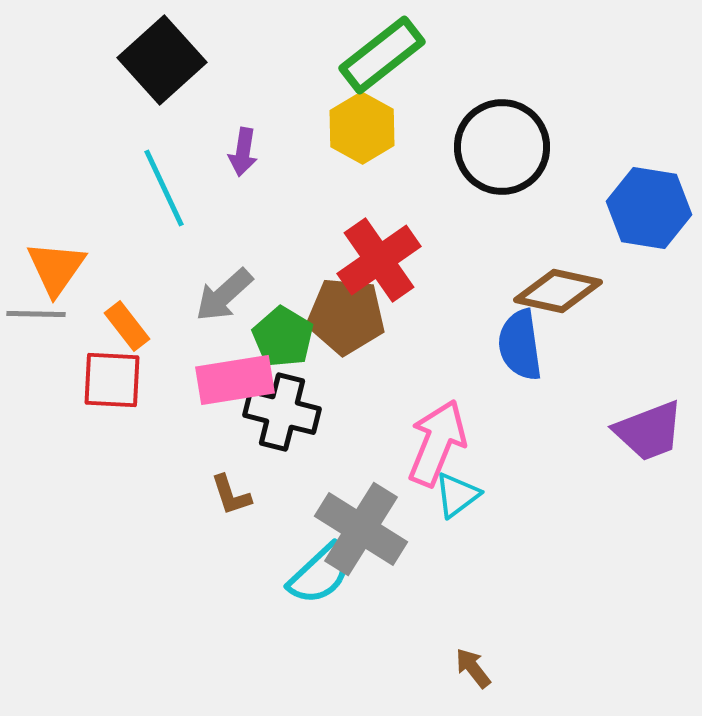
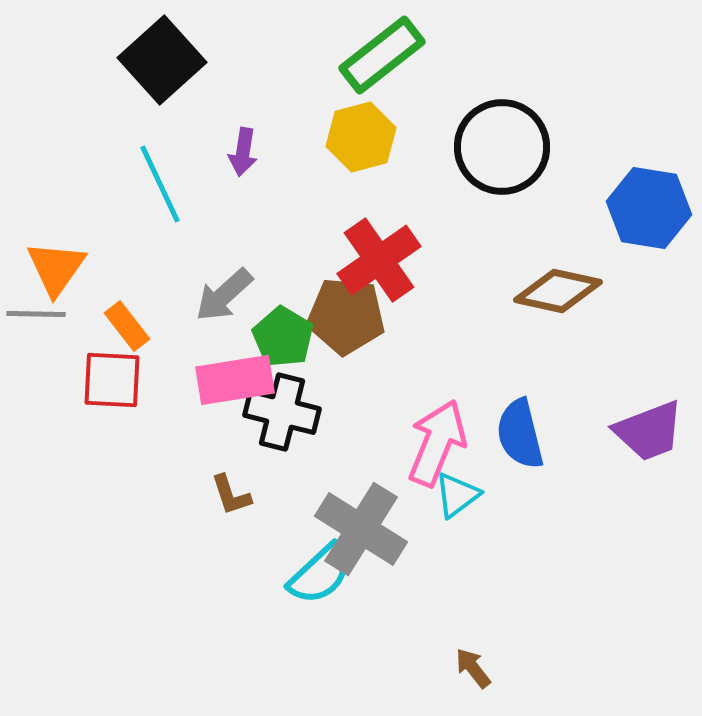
yellow hexagon: moved 1 px left, 9 px down; rotated 16 degrees clockwise
cyan line: moved 4 px left, 4 px up
blue semicircle: moved 89 px down; rotated 6 degrees counterclockwise
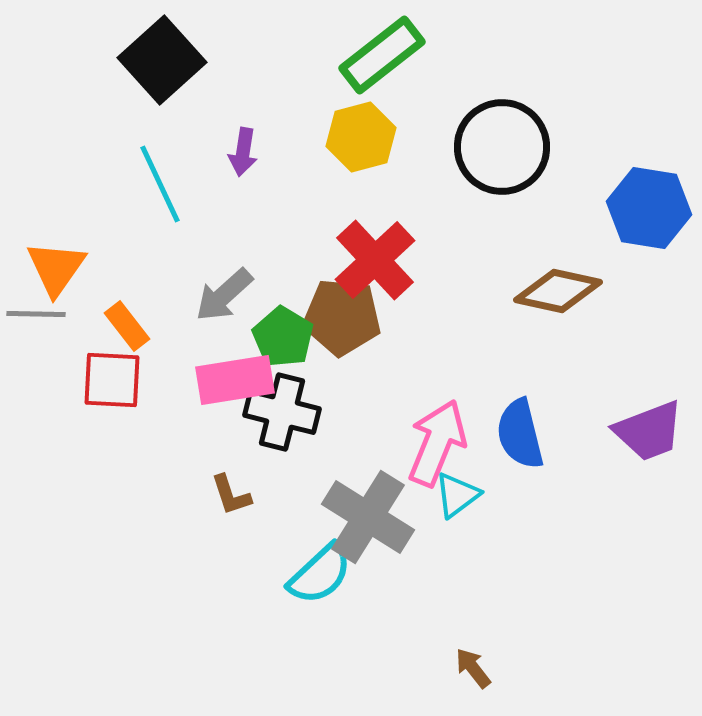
red cross: moved 4 px left; rotated 8 degrees counterclockwise
brown pentagon: moved 4 px left, 1 px down
gray cross: moved 7 px right, 12 px up
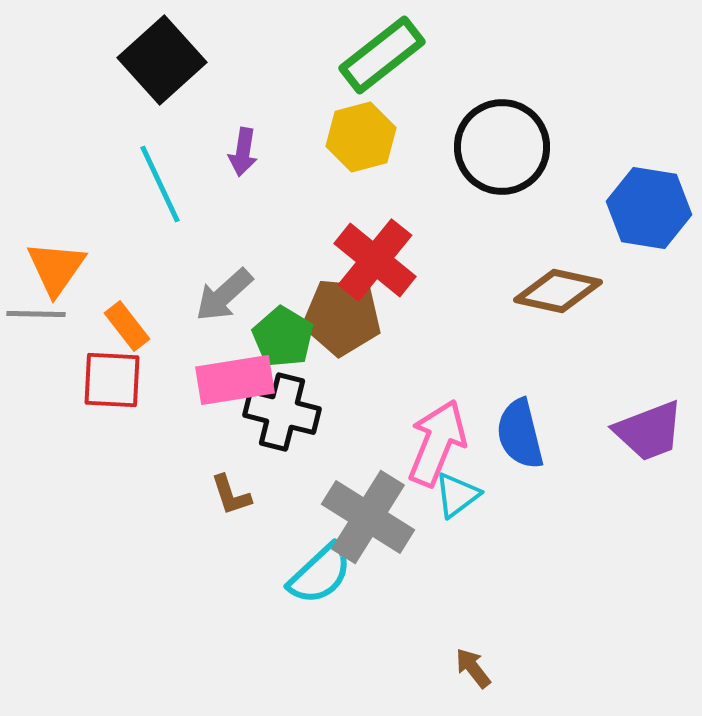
red cross: rotated 8 degrees counterclockwise
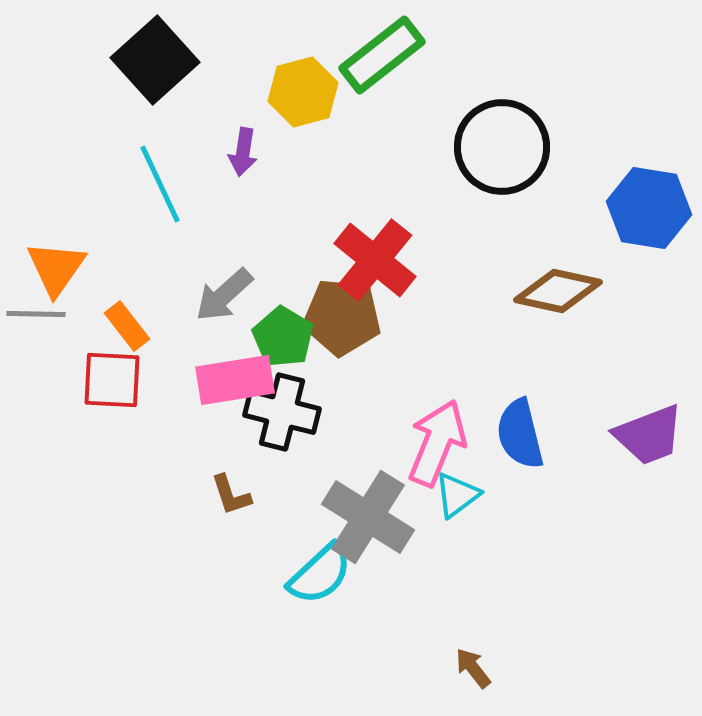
black square: moved 7 px left
yellow hexagon: moved 58 px left, 45 px up
purple trapezoid: moved 4 px down
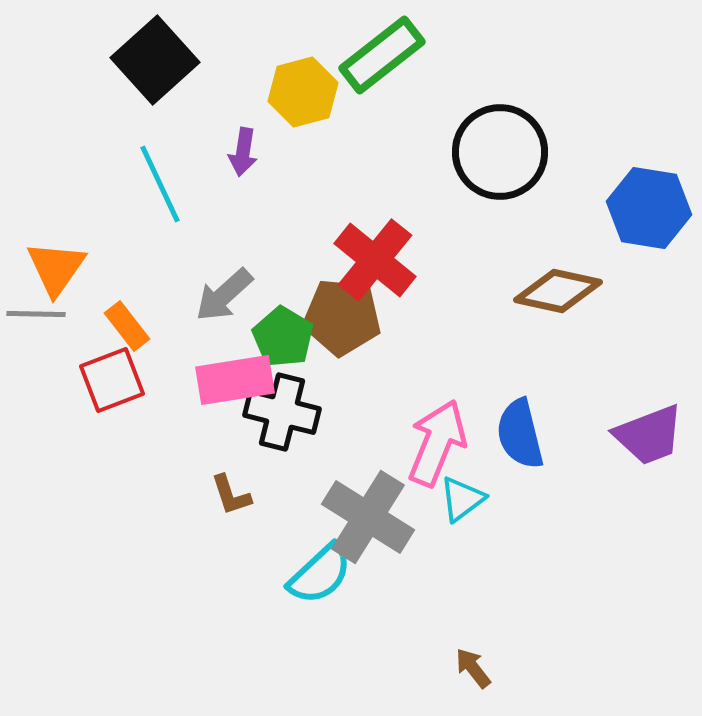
black circle: moved 2 px left, 5 px down
red square: rotated 24 degrees counterclockwise
cyan triangle: moved 5 px right, 4 px down
